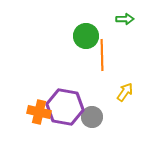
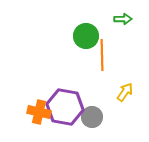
green arrow: moved 2 px left
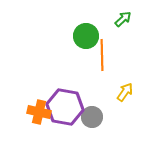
green arrow: rotated 42 degrees counterclockwise
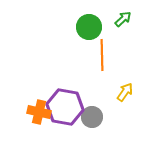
green circle: moved 3 px right, 9 px up
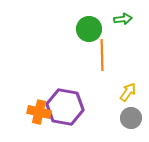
green arrow: rotated 36 degrees clockwise
green circle: moved 2 px down
yellow arrow: moved 3 px right
gray circle: moved 39 px right, 1 px down
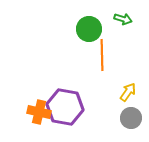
green arrow: rotated 24 degrees clockwise
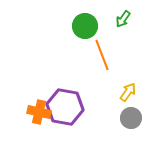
green arrow: rotated 108 degrees clockwise
green circle: moved 4 px left, 3 px up
orange line: rotated 20 degrees counterclockwise
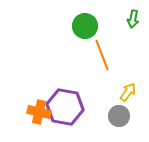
green arrow: moved 10 px right; rotated 24 degrees counterclockwise
gray circle: moved 12 px left, 2 px up
